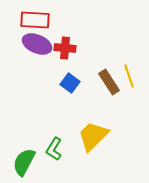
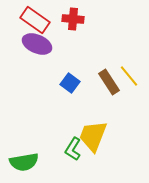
red rectangle: rotated 32 degrees clockwise
red cross: moved 8 px right, 29 px up
yellow line: rotated 20 degrees counterclockwise
yellow trapezoid: rotated 24 degrees counterclockwise
green L-shape: moved 19 px right
green semicircle: rotated 128 degrees counterclockwise
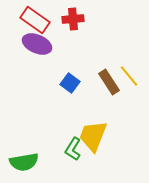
red cross: rotated 10 degrees counterclockwise
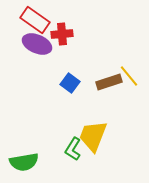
red cross: moved 11 px left, 15 px down
brown rectangle: rotated 75 degrees counterclockwise
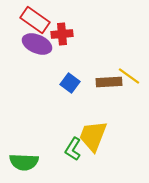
yellow line: rotated 15 degrees counterclockwise
brown rectangle: rotated 15 degrees clockwise
green semicircle: rotated 12 degrees clockwise
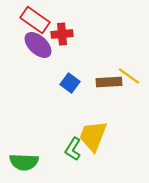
purple ellipse: moved 1 px right, 1 px down; rotated 20 degrees clockwise
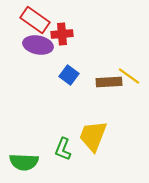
purple ellipse: rotated 32 degrees counterclockwise
blue square: moved 1 px left, 8 px up
green L-shape: moved 10 px left; rotated 10 degrees counterclockwise
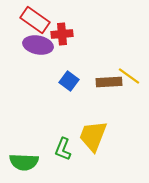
blue square: moved 6 px down
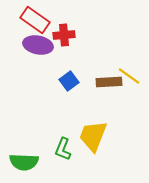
red cross: moved 2 px right, 1 px down
blue square: rotated 18 degrees clockwise
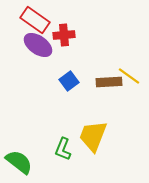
purple ellipse: rotated 24 degrees clockwise
green semicircle: moved 5 px left; rotated 144 degrees counterclockwise
